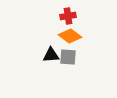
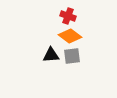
red cross: rotated 28 degrees clockwise
gray square: moved 4 px right, 1 px up; rotated 12 degrees counterclockwise
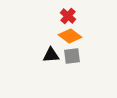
red cross: rotated 21 degrees clockwise
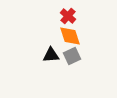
orange diamond: rotated 35 degrees clockwise
gray square: rotated 18 degrees counterclockwise
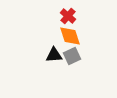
black triangle: moved 3 px right
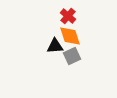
black triangle: moved 1 px right, 9 px up
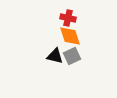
red cross: moved 2 px down; rotated 28 degrees counterclockwise
black triangle: moved 10 px down; rotated 18 degrees clockwise
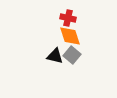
gray square: moved 1 px up; rotated 24 degrees counterclockwise
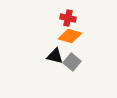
orange diamond: rotated 55 degrees counterclockwise
gray square: moved 7 px down
